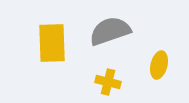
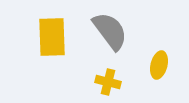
gray semicircle: rotated 72 degrees clockwise
yellow rectangle: moved 6 px up
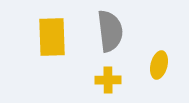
gray semicircle: rotated 30 degrees clockwise
yellow cross: moved 2 px up; rotated 15 degrees counterclockwise
